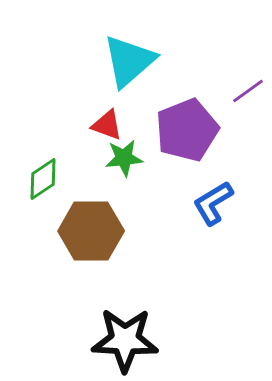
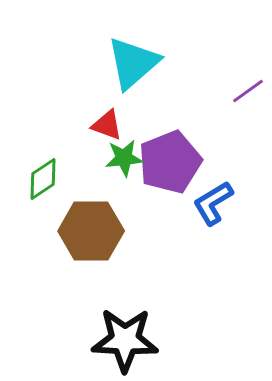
cyan triangle: moved 4 px right, 2 px down
purple pentagon: moved 17 px left, 32 px down
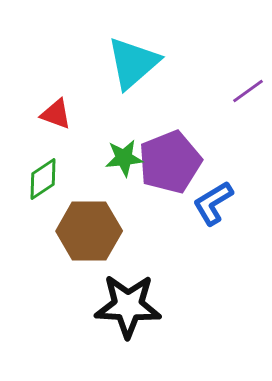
red triangle: moved 51 px left, 11 px up
brown hexagon: moved 2 px left
black star: moved 3 px right, 34 px up
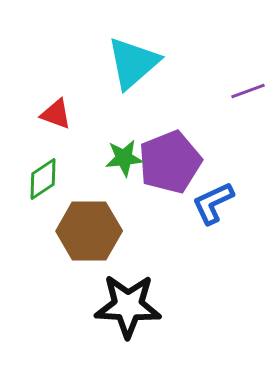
purple line: rotated 16 degrees clockwise
blue L-shape: rotated 6 degrees clockwise
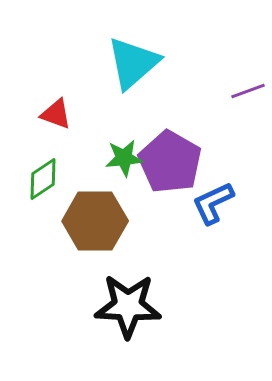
purple pentagon: rotated 20 degrees counterclockwise
brown hexagon: moved 6 px right, 10 px up
